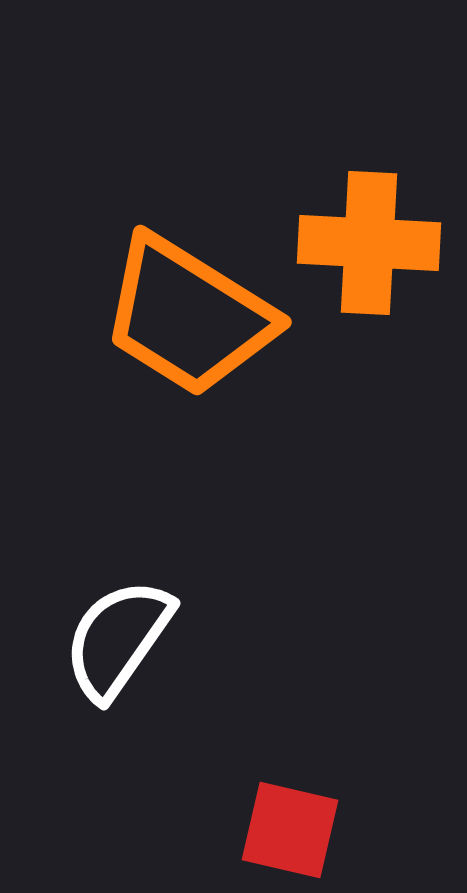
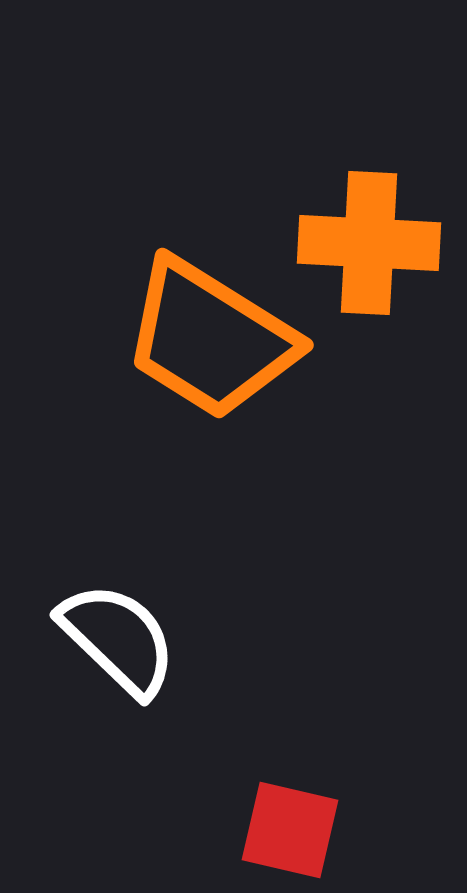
orange trapezoid: moved 22 px right, 23 px down
white semicircle: rotated 99 degrees clockwise
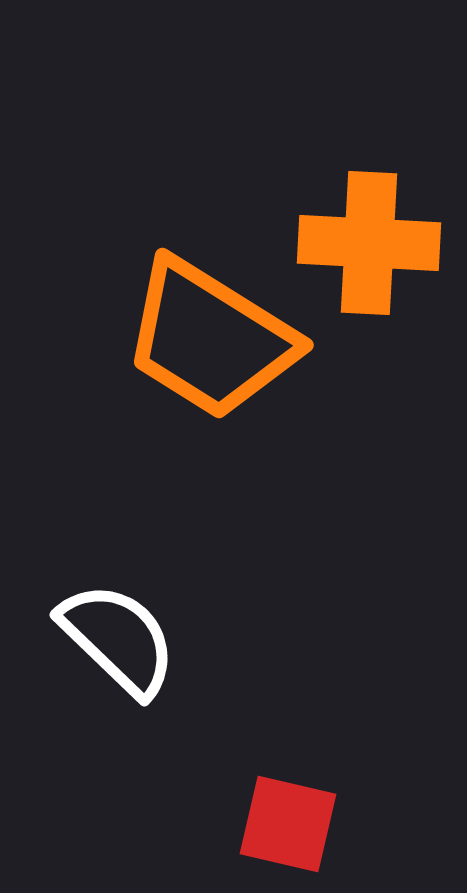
red square: moved 2 px left, 6 px up
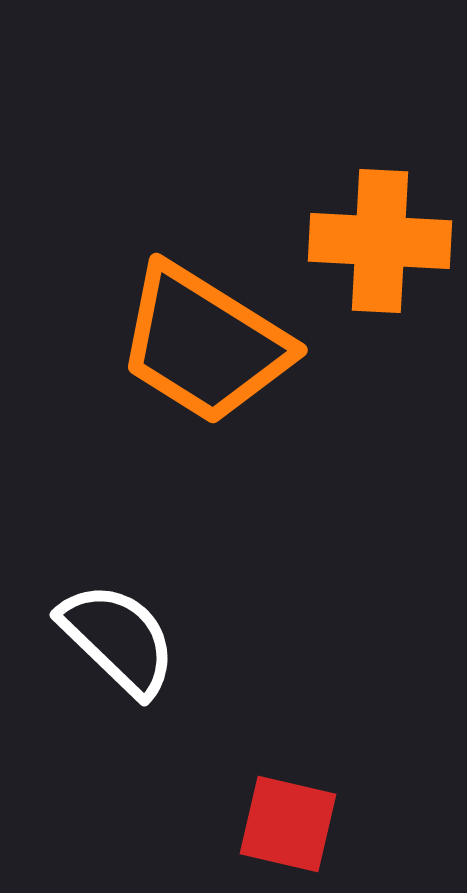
orange cross: moved 11 px right, 2 px up
orange trapezoid: moved 6 px left, 5 px down
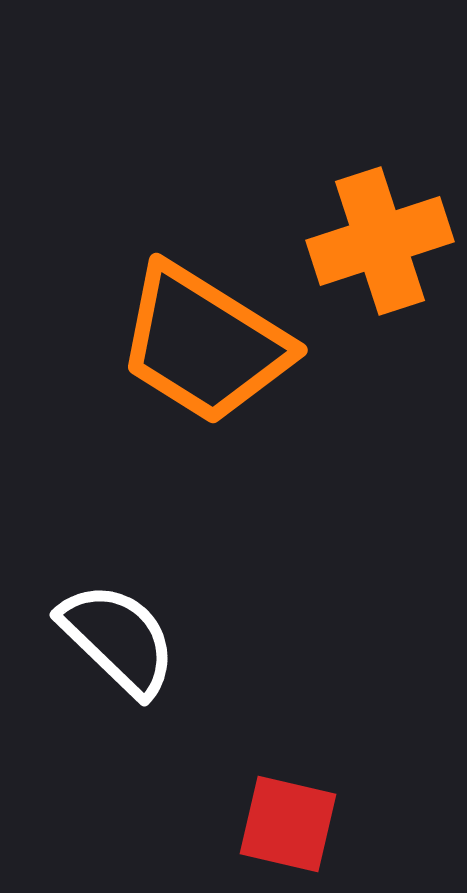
orange cross: rotated 21 degrees counterclockwise
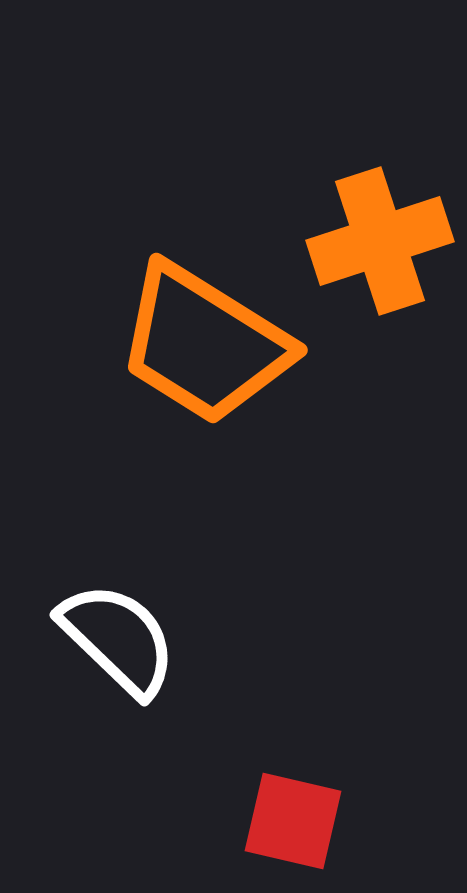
red square: moved 5 px right, 3 px up
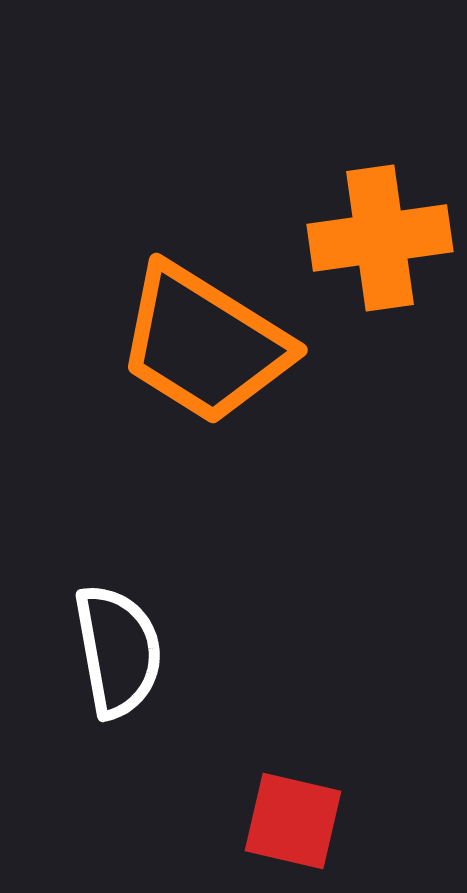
orange cross: moved 3 px up; rotated 10 degrees clockwise
white semicircle: moved 12 px down; rotated 36 degrees clockwise
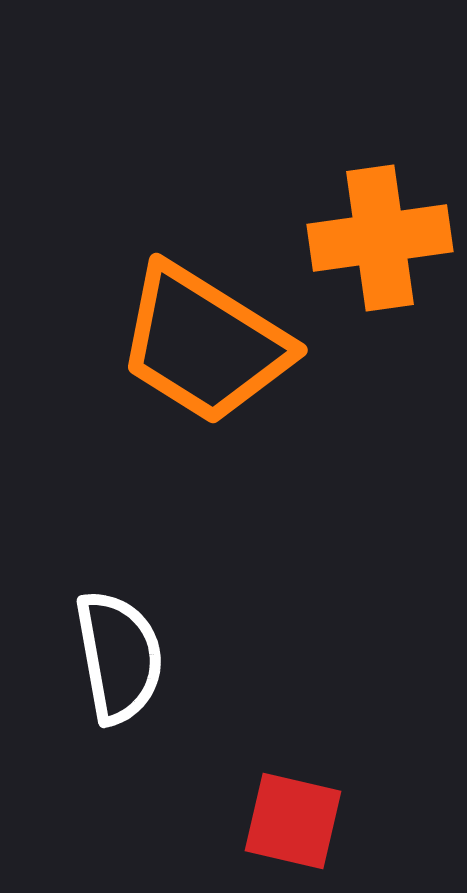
white semicircle: moved 1 px right, 6 px down
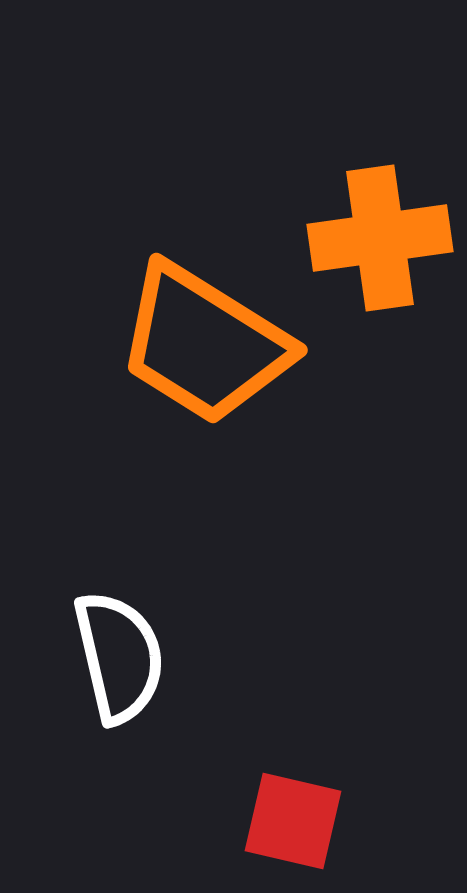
white semicircle: rotated 3 degrees counterclockwise
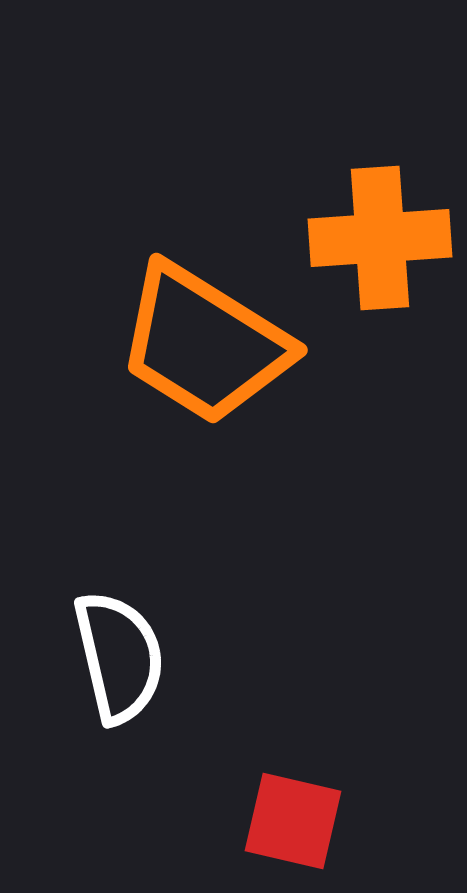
orange cross: rotated 4 degrees clockwise
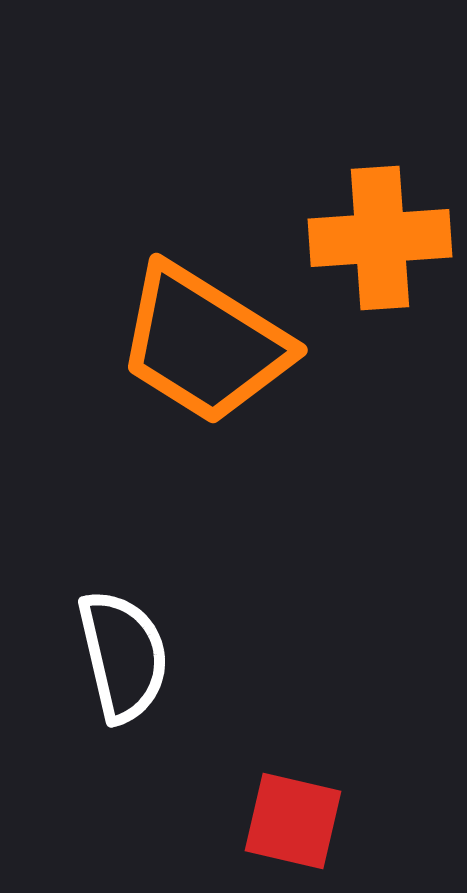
white semicircle: moved 4 px right, 1 px up
